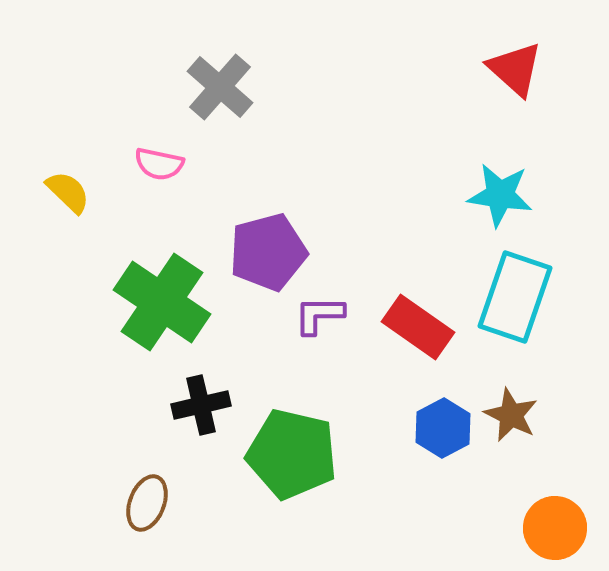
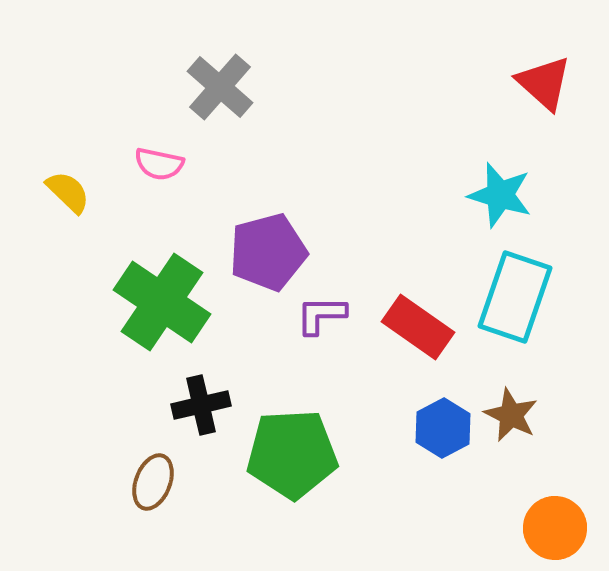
red triangle: moved 29 px right, 14 px down
cyan star: rotated 8 degrees clockwise
purple L-shape: moved 2 px right
green pentagon: rotated 16 degrees counterclockwise
brown ellipse: moved 6 px right, 21 px up
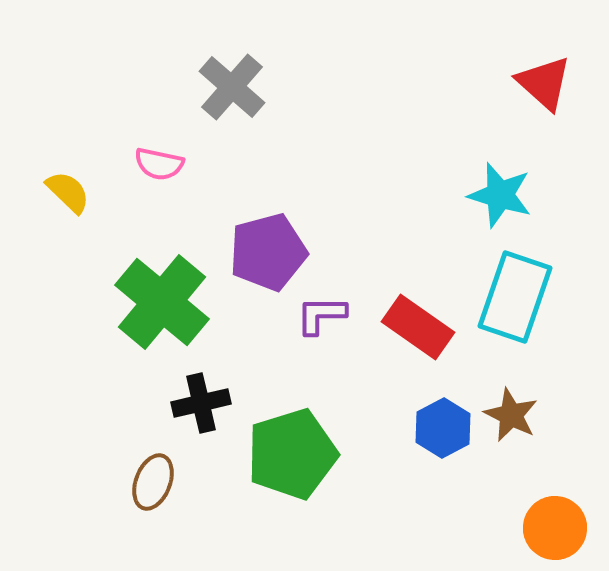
gray cross: moved 12 px right
green cross: rotated 6 degrees clockwise
black cross: moved 2 px up
green pentagon: rotated 14 degrees counterclockwise
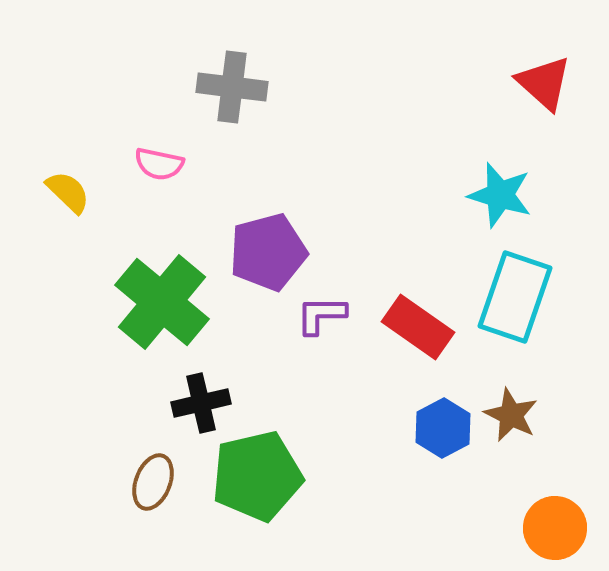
gray cross: rotated 34 degrees counterclockwise
green pentagon: moved 35 px left, 22 px down; rotated 4 degrees clockwise
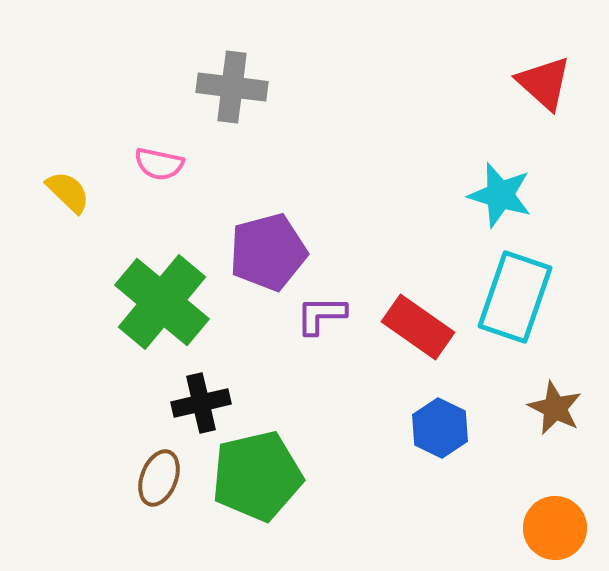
brown star: moved 44 px right, 7 px up
blue hexagon: moved 3 px left; rotated 6 degrees counterclockwise
brown ellipse: moved 6 px right, 4 px up
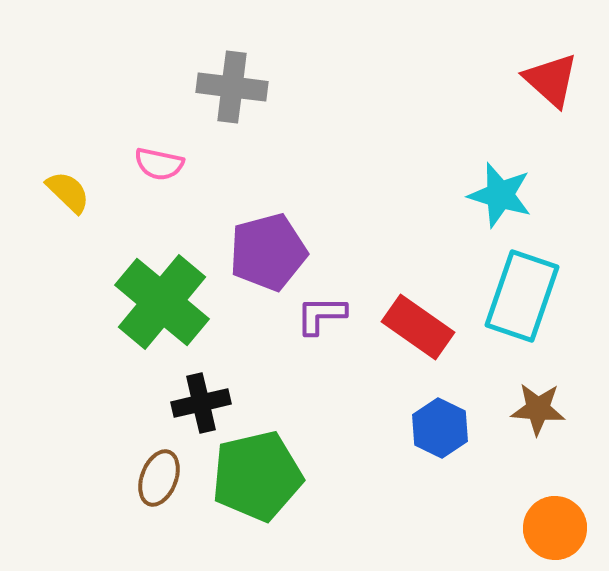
red triangle: moved 7 px right, 3 px up
cyan rectangle: moved 7 px right, 1 px up
brown star: moved 17 px left, 1 px down; rotated 22 degrees counterclockwise
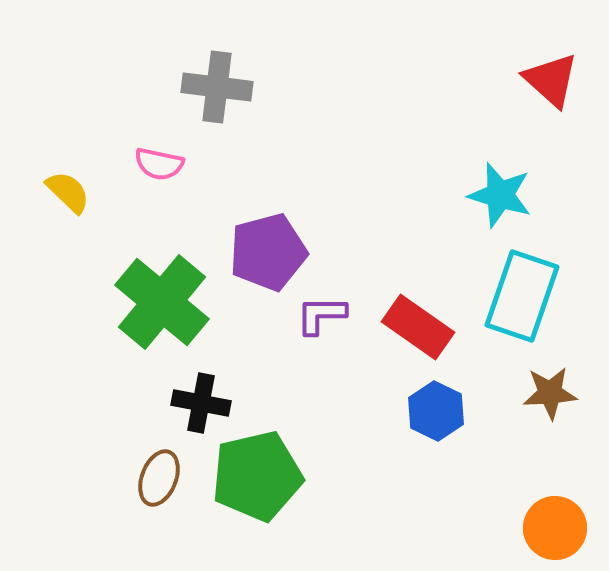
gray cross: moved 15 px left
black cross: rotated 24 degrees clockwise
brown star: moved 12 px right, 16 px up; rotated 8 degrees counterclockwise
blue hexagon: moved 4 px left, 17 px up
